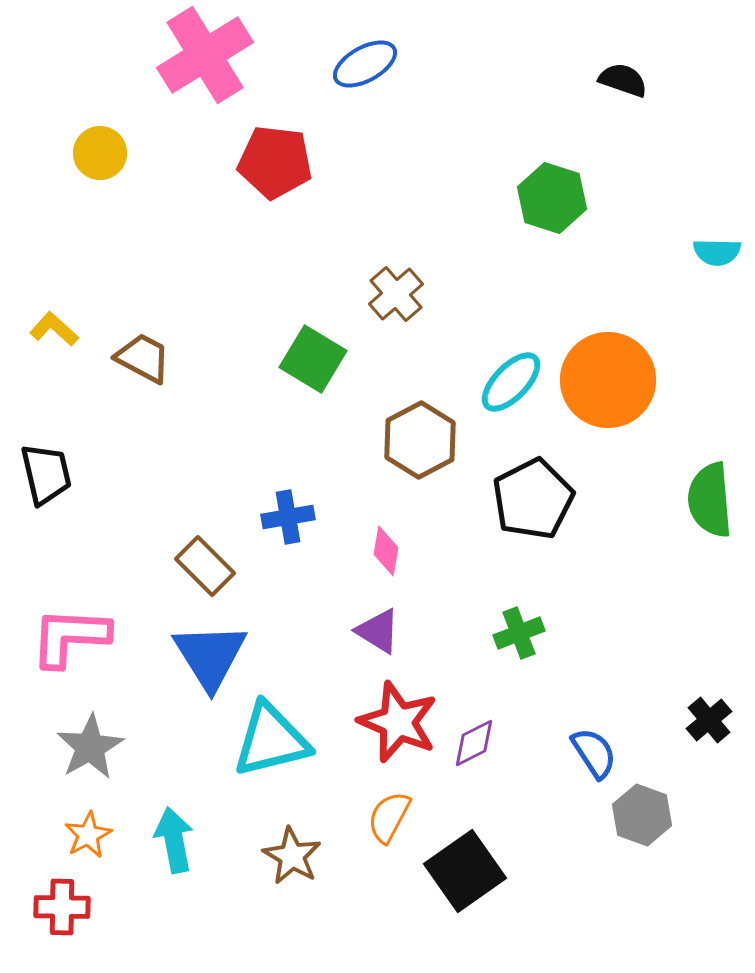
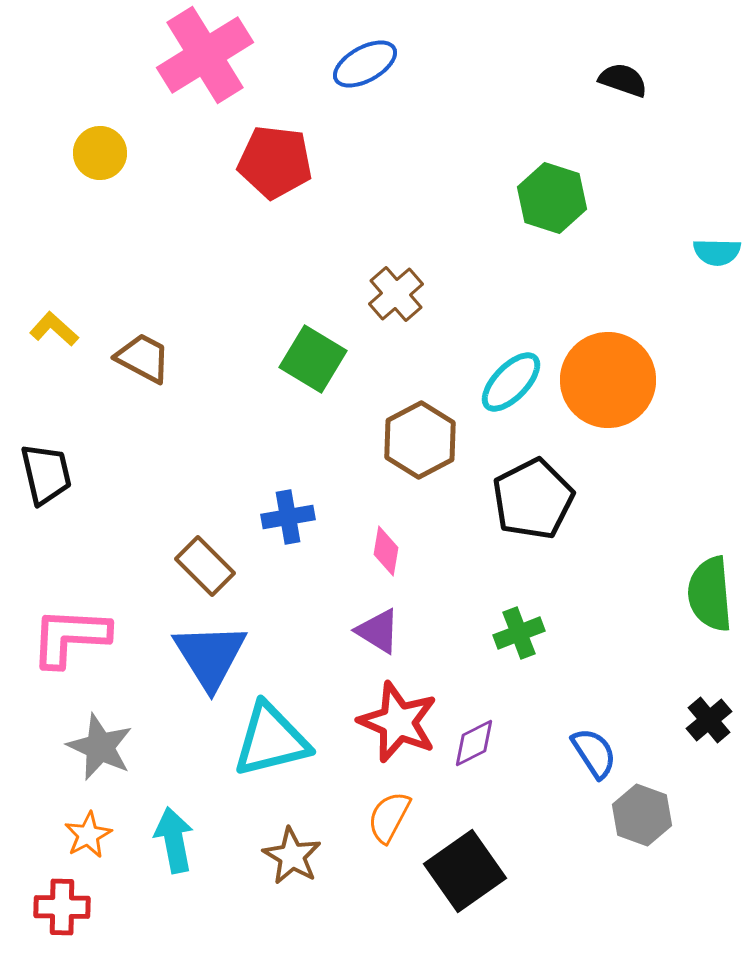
green semicircle: moved 94 px down
gray star: moved 10 px right; rotated 18 degrees counterclockwise
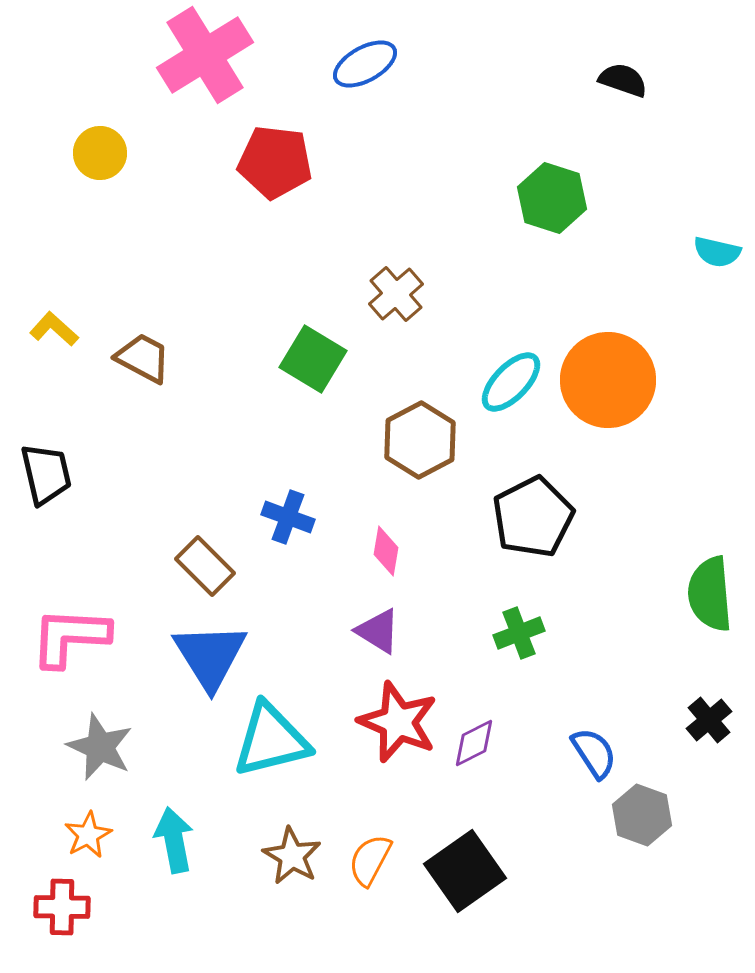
cyan semicircle: rotated 12 degrees clockwise
black pentagon: moved 18 px down
blue cross: rotated 30 degrees clockwise
orange semicircle: moved 19 px left, 43 px down
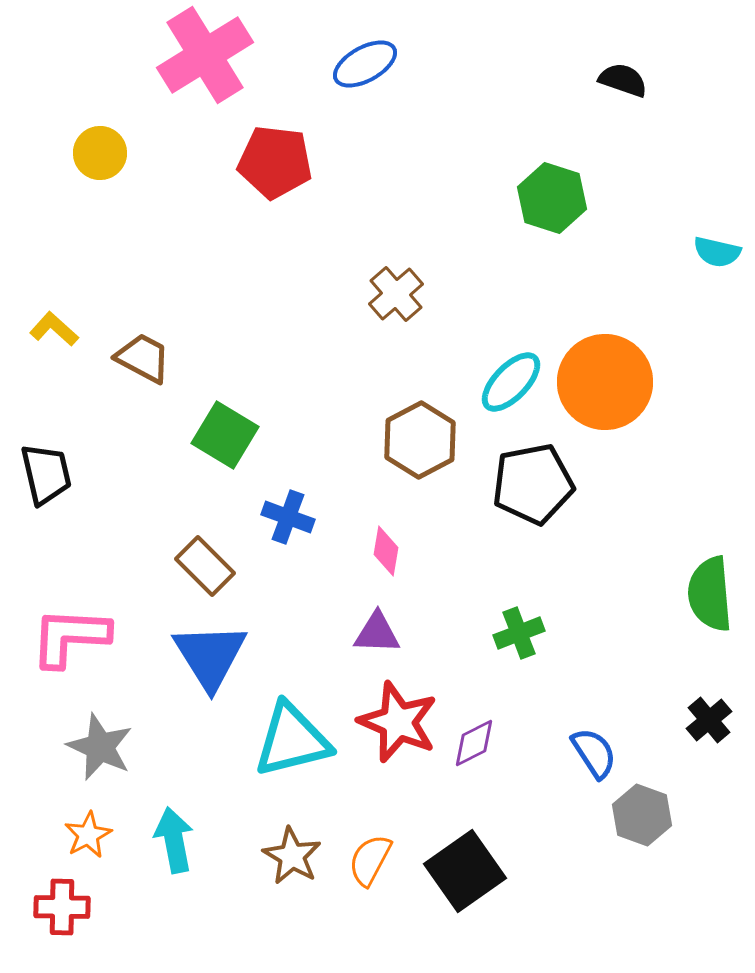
green square: moved 88 px left, 76 px down
orange circle: moved 3 px left, 2 px down
black pentagon: moved 33 px up; rotated 16 degrees clockwise
purple triangle: moved 1 px left, 2 px down; rotated 30 degrees counterclockwise
cyan triangle: moved 21 px right
